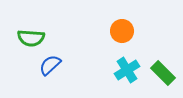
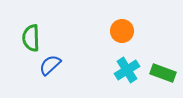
green semicircle: rotated 84 degrees clockwise
green rectangle: rotated 25 degrees counterclockwise
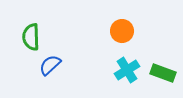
green semicircle: moved 1 px up
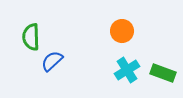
blue semicircle: moved 2 px right, 4 px up
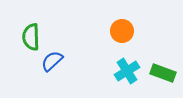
cyan cross: moved 1 px down
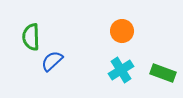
cyan cross: moved 6 px left, 1 px up
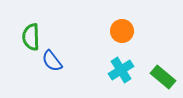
blue semicircle: rotated 85 degrees counterclockwise
green rectangle: moved 4 px down; rotated 20 degrees clockwise
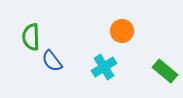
cyan cross: moved 17 px left, 3 px up
green rectangle: moved 2 px right, 6 px up
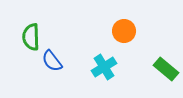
orange circle: moved 2 px right
green rectangle: moved 1 px right, 2 px up
